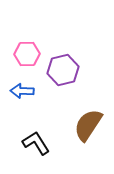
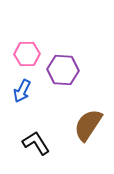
purple hexagon: rotated 16 degrees clockwise
blue arrow: rotated 65 degrees counterclockwise
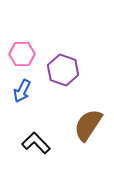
pink hexagon: moved 5 px left
purple hexagon: rotated 16 degrees clockwise
black L-shape: rotated 12 degrees counterclockwise
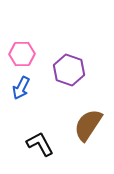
purple hexagon: moved 6 px right
blue arrow: moved 1 px left, 3 px up
black L-shape: moved 4 px right, 1 px down; rotated 16 degrees clockwise
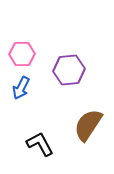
purple hexagon: rotated 24 degrees counterclockwise
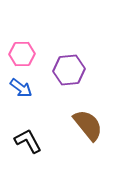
blue arrow: rotated 80 degrees counterclockwise
brown semicircle: rotated 108 degrees clockwise
black L-shape: moved 12 px left, 3 px up
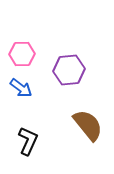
black L-shape: rotated 52 degrees clockwise
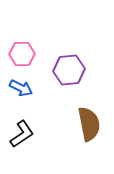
blue arrow: rotated 10 degrees counterclockwise
brown semicircle: moved 1 px right, 1 px up; rotated 28 degrees clockwise
black L-shape: moved 6 px left, 7 px up; rotated 32 degrees clockwise
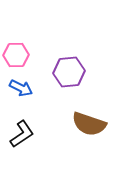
pink hexagon: moved 6 px left, 1 px down
purple hexagon: moved 2 px down
brown semicircle: rotated 120 degrees clockwise
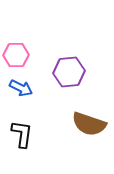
black L-shape: rotated 48 degrees counterclockwise
